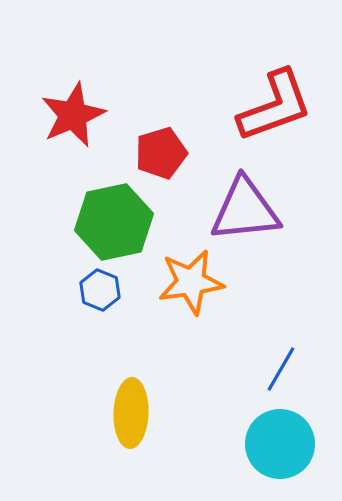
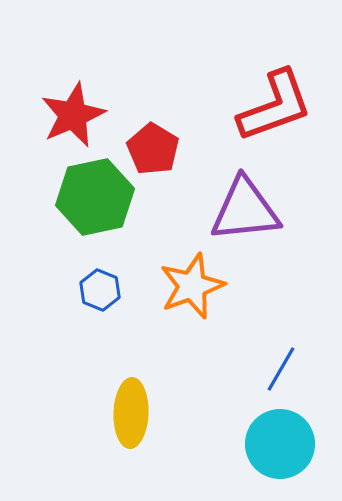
red pentagon: moved 8 px left, 4 px up; rotated 24 degrees counterclockwise
green hexagon: moved 19 px left, 25 px up
orange star: moved 1 px right, 4 px down; rotated 12 degrees counterclockwise
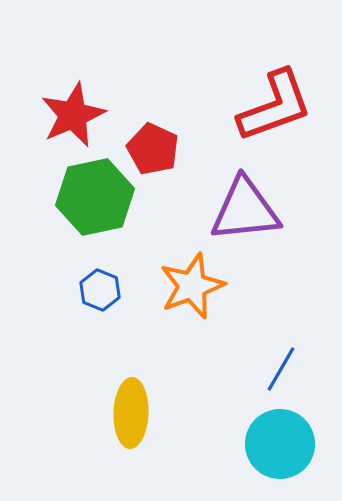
red pentagon: rotated 6 degrees counterclockwise
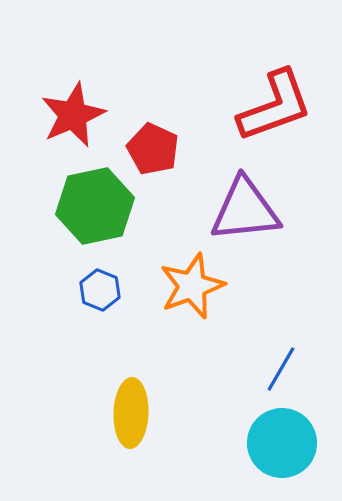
green hexagon: moved 9 px down
cyan circle: moved 2 px right, 1 px up
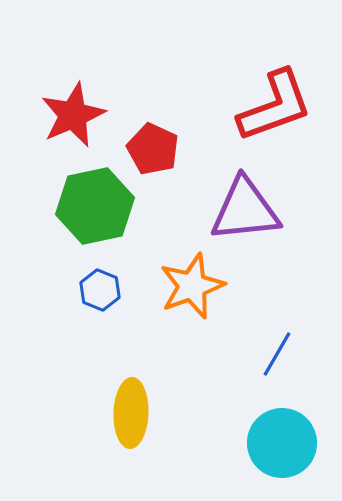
blue line: moved 4 px left, 15 px up
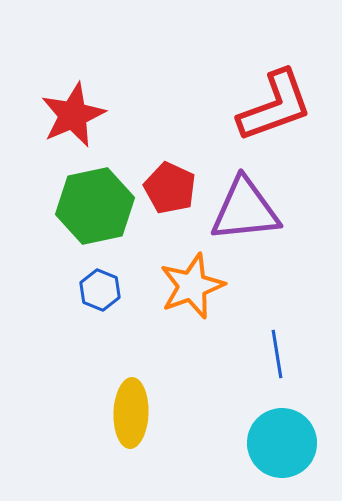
red pentagon: moved 17 px right, 39 px down
blue line: rotated 39 degrees counterclockwise
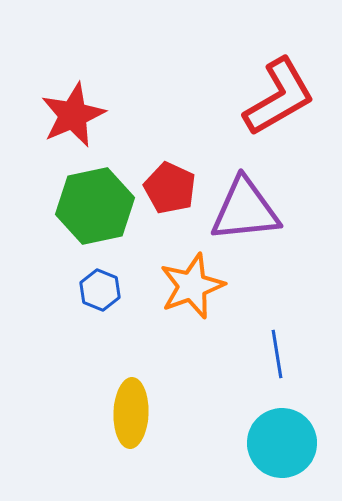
red L-shape: moved 4 px right, 9 px up; rotated 10 degrees counterclockwise
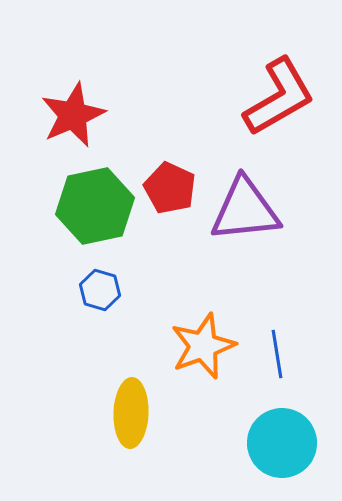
orange star: moved 11 px right, 60 px down
blue hexagon: rotated 6 degrees counterclockwise
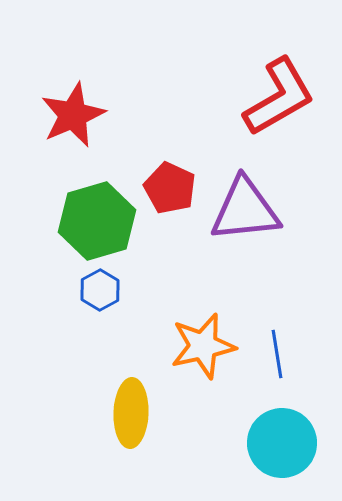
green hexagon: moved 2 px right, 15 px down; rotated 4 degrees counterclockwise
blue hexagon: rotated 15 degrees clockwise
orange star: rotated 8 degrees clockwise
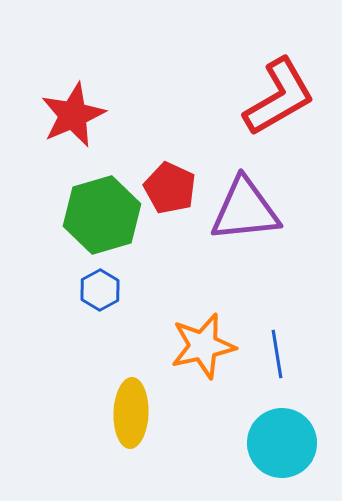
green hexagon: moved 5 px right, 6 px up
